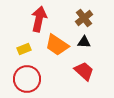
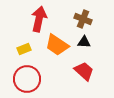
brown cross: moved 1 px left, 1 px down; rotated 30 degrees counterclockwise
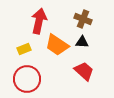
red arrow: moved 2 px down
black triangle: moved 2 px left
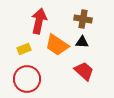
brown cross: rotated 12 degrees counterclockwise
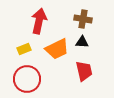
orange trapezoid: moved 4 px down; rotated 60 degrees counterclockwise
red trapezoid: rotated 35 degrees clockwise
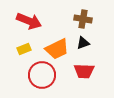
red arrow: moved 10 px left; rotated 100 degrees clockwise
black triangle: moved 1 px right, 1 px down; rotated 24 degrees counterclockwise
red trapezoid: rotated 105 degrees clockwise
red circle: moved 15 px right, 4 px up
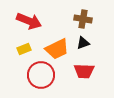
red circle: moved 1 px left
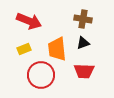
orange trapezoid: rotated 110 degrees clockwise
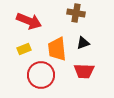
brown cross: moved 7 px left, 6 px up
